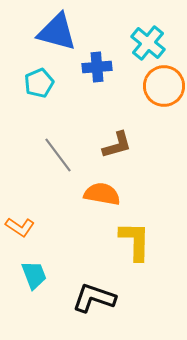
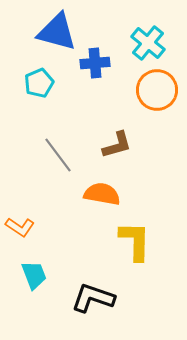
blue cross: moved 2 px left, 4 px up
orange circle: moved 7 px left, 4 px down
black L-shape: moved 1 px left
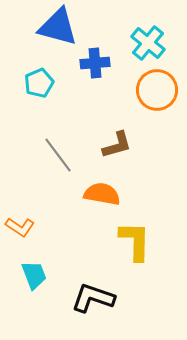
blue triangle: moved 1 px right, 5 px up
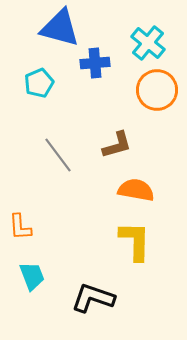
blue triangle: moved 2 px right, 1 px down
orange semicircle: moved 34 px right, 4 px up
orange L-shape: rotated 52 degrees clockwise
cyan trapezoid: moved 2 px left, 1 px down
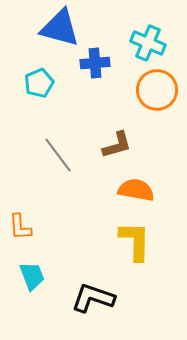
cyan cross: rotated 16 degrees counterclockwise
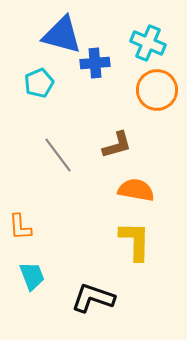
blue triangle: moved 2 px right, 7 px down
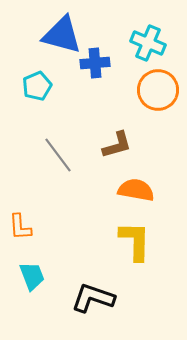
cyan pentagon: moved 2 px left, 3 px down
orange circle: moved 1 px right
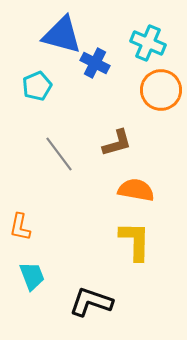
blue cross: rotated 32 degrees clockwise
orange circle: moved 3 px right
brown L-shape: moved 2 px up
gray line: moved 1 px right, 1 px up
orange L-shape: rotated 16 degrees clockwise
black L-shape: moved 2 px left, 4 px down
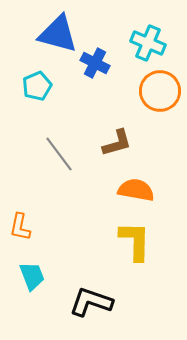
blue triangle: moved 4 px left, 1 px up
orange circle: moved 1 px left, 1 px down
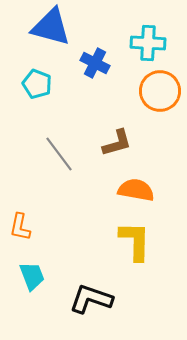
blue triangle: moved 7 px left, 7 px up
cyan cross: rotated 20 degrees counterclockwise
cyan pentagon: moved 2 px up; rotated 28 degrees counterclockwise
black L-shape: moved 3 px up
